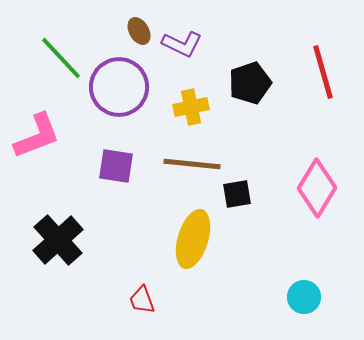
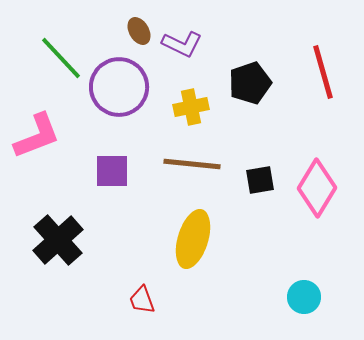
purple square: moved 4 px left, 5 px down; rotated 9 degrees counterclockwise
black square: moved 23 px right, 14 px up
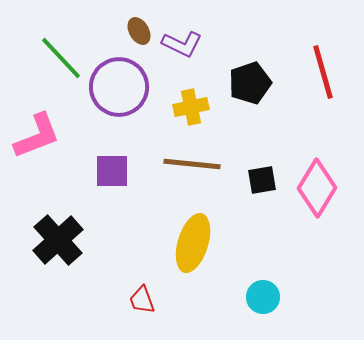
black square: moved 2 px right
yellow ellipse: moved 4 px down
cyan circle: moved 41 px left
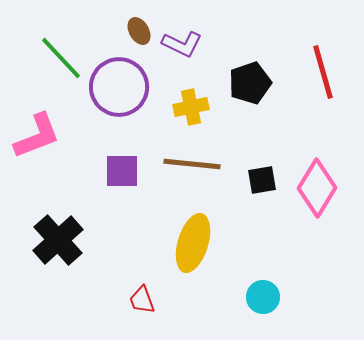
purple square: moved 10 px right
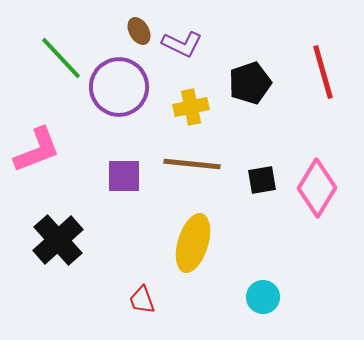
pink L-shape: moved 14 px down
purple square: moved 2 px right, 5 px down
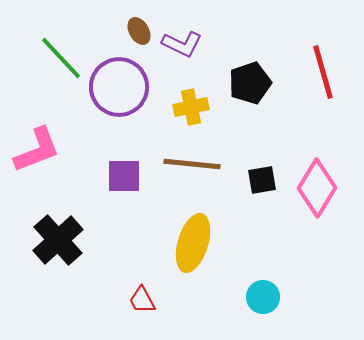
red trapezoid: rotated 8 degrees counterclockwise
